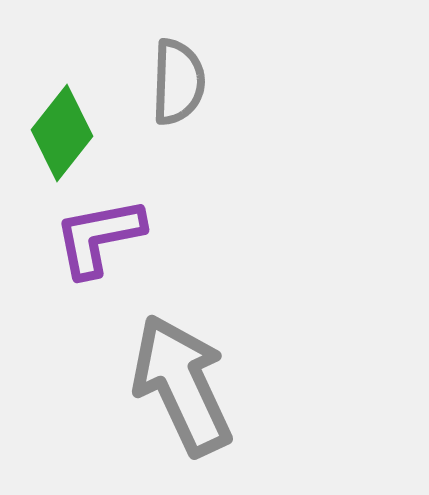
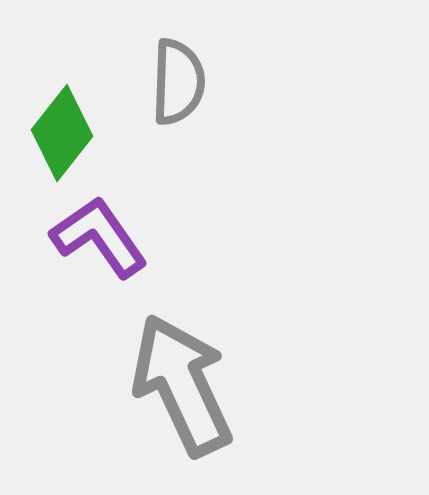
purple L-shape: rotated 66 degrees clockwise
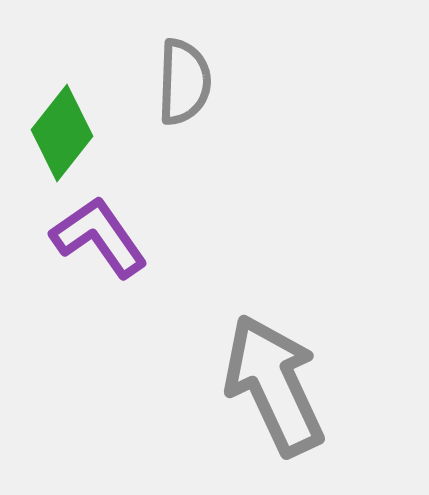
gray semicircle: moved 6 px right
gray arrow: moved 92 px right
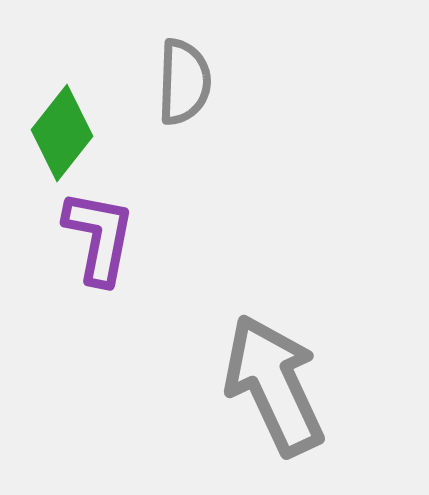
purple L-shape: rotated 46 degrees clockwise
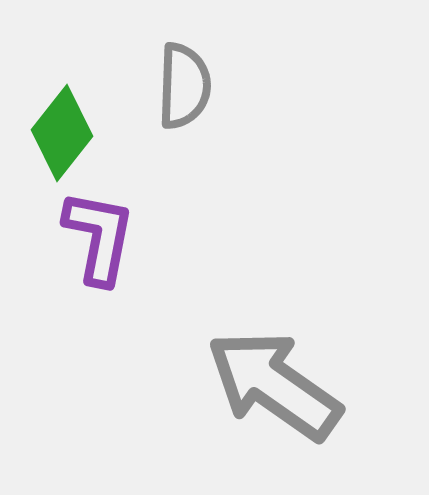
gray semicircle: moved 4 px down
gray arrow: rotated 30 degrees counterclockwise
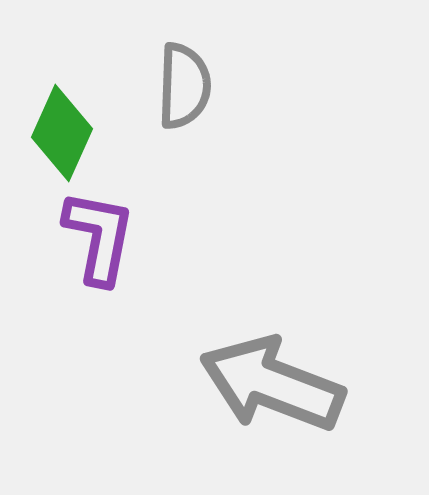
green diamond: rotated 14 degrees counterclockwise
gray arrow: moved 2 px left, 1 px up; rotated 14 degrees counterclockwise
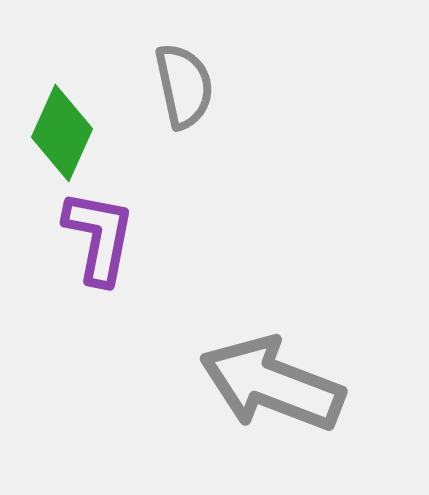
gray semicircle: rotated 14 degrees counterclockwise
